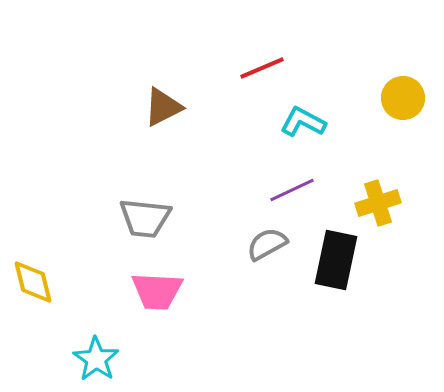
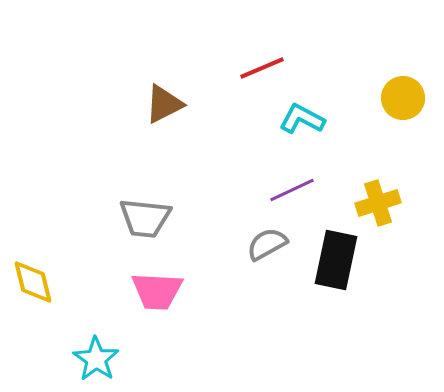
brown triangle: moved 1 px right, 3 px up
cyan L-shape: moved 1 px left, 3 px up
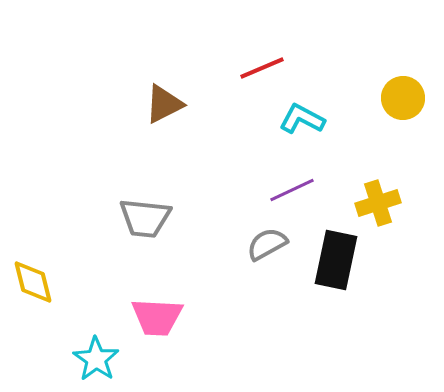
pink trapezoid: moved 26 px down
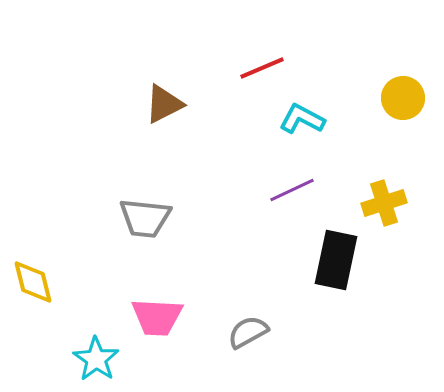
yellow cross: moved 6 px right
gray semicircle: moved 19 px left, 88 px down
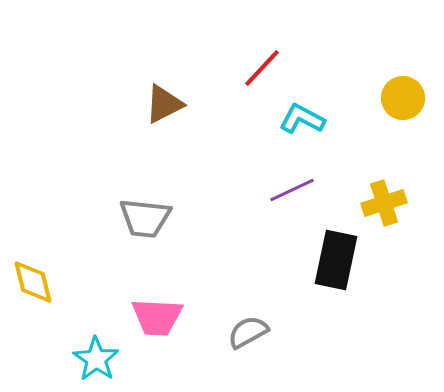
red line: rotated 24 degrees counterclockwise
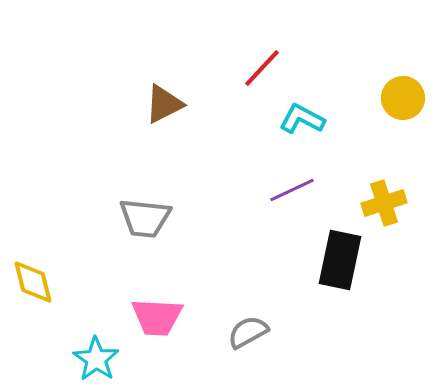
black rectangle: moved 4 px right
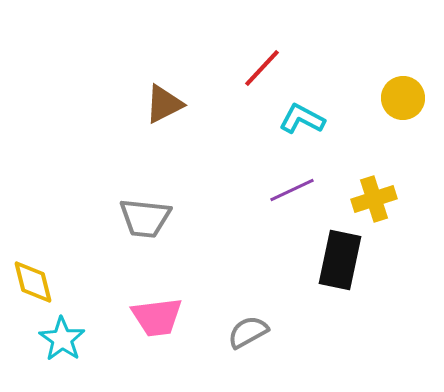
yellow cross: moved 10 px left, 4 px up
pink trapezoid: rotated 10 degrees counterclockwise
cyan star: moved 34 px left, 20 px up
